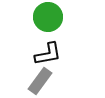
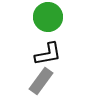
gray rectangle: moved 1 px right
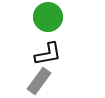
gray rectangle: moved 2 px left
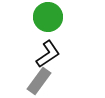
black L-shape: rotated 24 degrees counterclockwise
